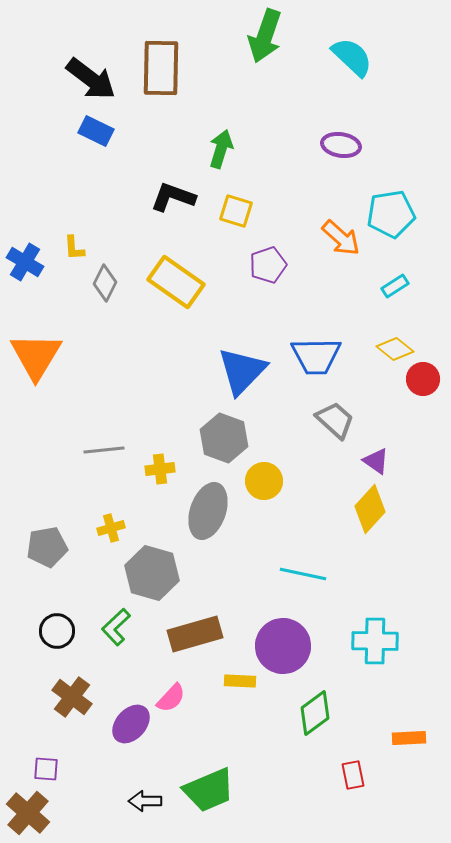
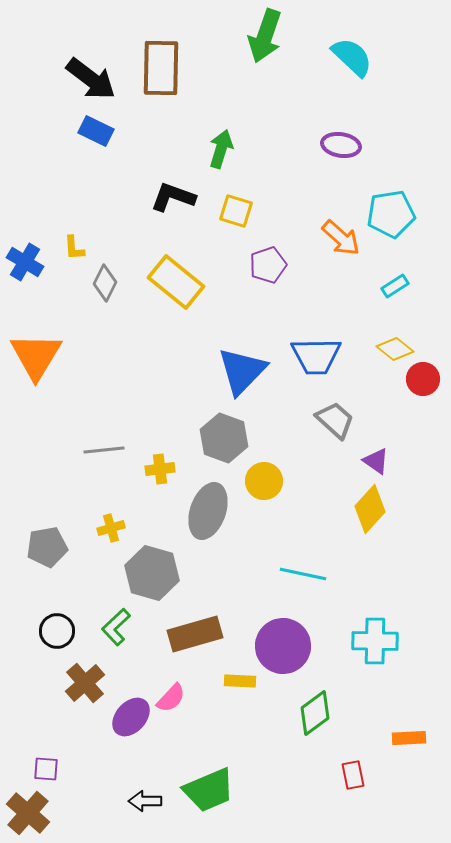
yellow rectangle at (176, 282): rotated 4 degrees clockwise
brown cross at (72, 697): moved 13 px right, 14 px up; rotated 12 degrees clockwise
purple ellipse at (131, 724): moved 7 px up
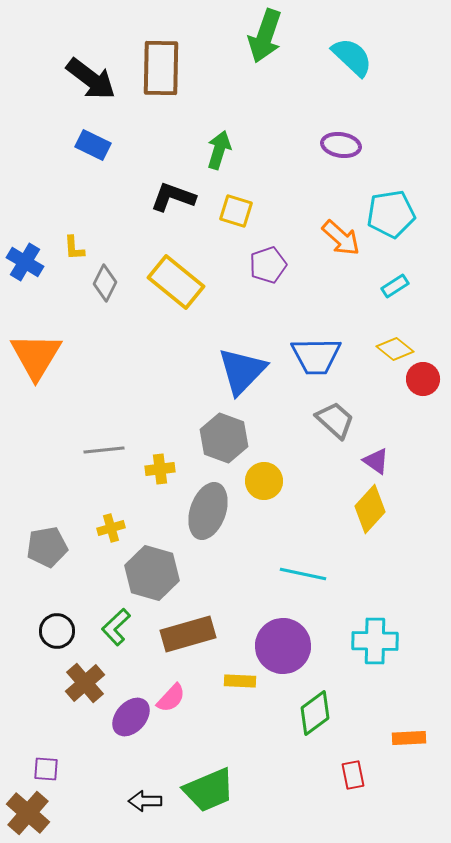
blue rectangle at (96, 131): moved 3 px left, 14 px down
green arrow at (221, 149): moved 2 px left, 1 px down
brown rectangle at (195, 634): moved 7 px left
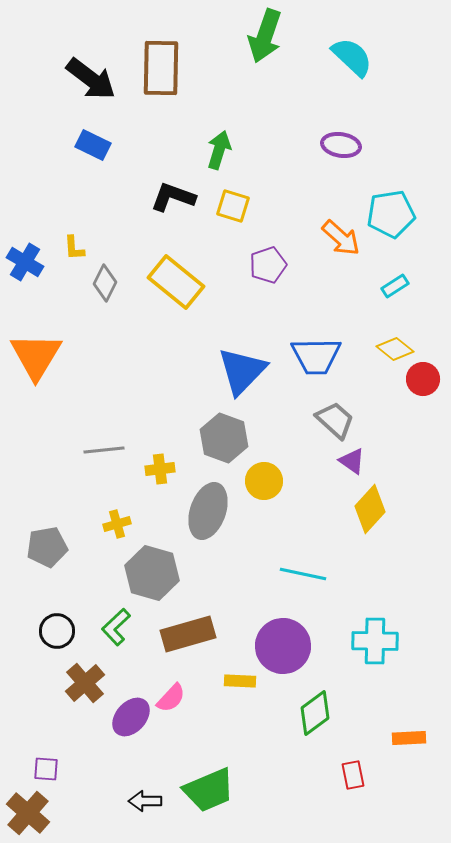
yellow square at (236, 211): moved 3 px left, 5 px up
purple triangle at (376, 461): moved 24 px left
yellow cross at (111, 528): moved 6 px right, 4 px up
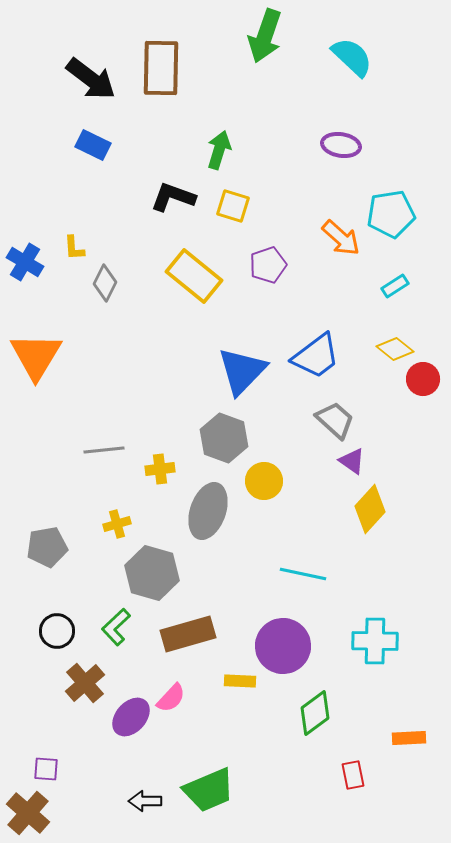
yellow rectangle at (176, 282): moved 18 px right, 6 px up
blue trapezoid at (316, 356): rotated 36 degrees counterclockwise
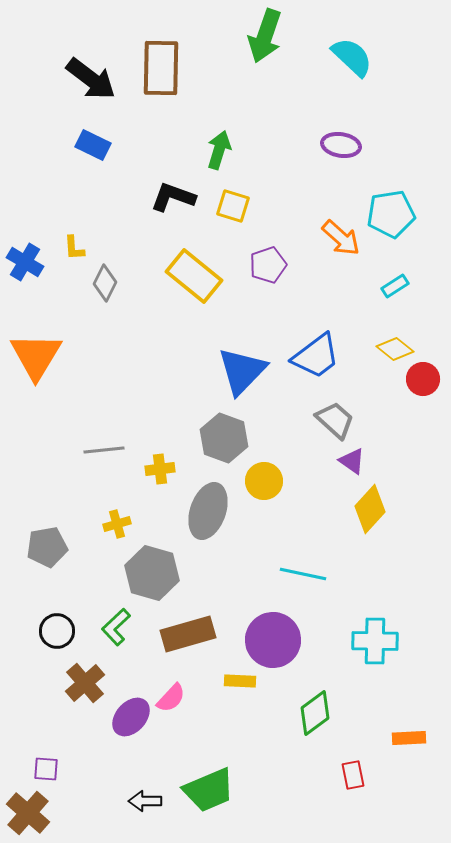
purple circle at (283, 646): moved 10 px left, 6 px up
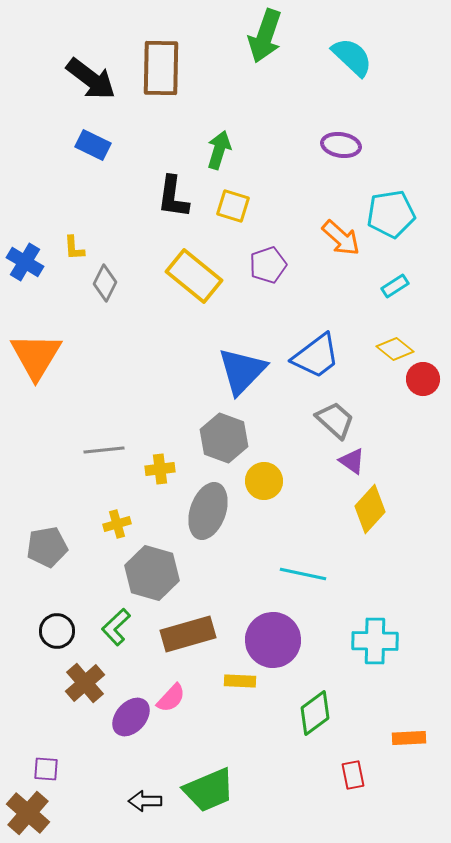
black L-shape at (173, 197): rotated 102 degrees counterclockwise
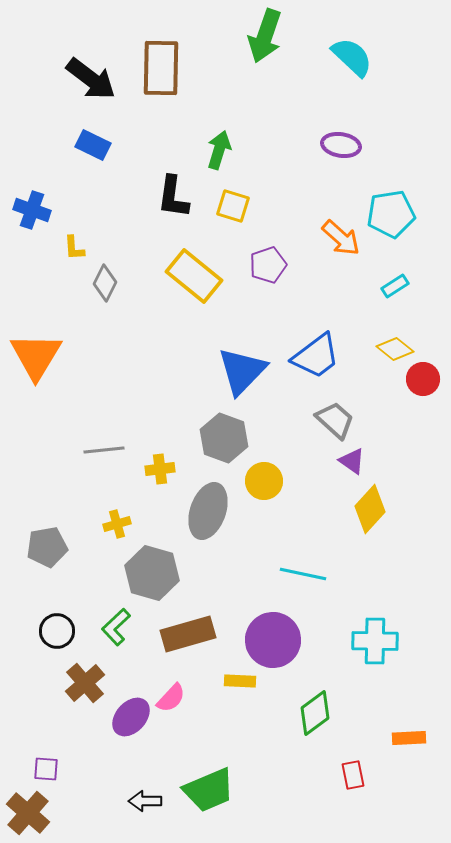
blue cross at (25, 262): moved 7 px right, 52 px up; rotated 12 degrees counterclockwise
